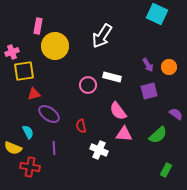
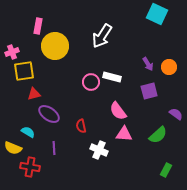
purple arrow: moved 1 px up
pink circle: moved 3 px right, 3 px up
cyan semicircle: rotated 32 degrees counterclockwise
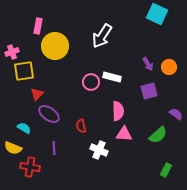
red triangle: moved 3 px right; rotated 32 degrees counterclockwise
pink semicircle: rotated 144 degrees counterclockwise
cyan semicircle: moved 4 px left, 4 px up
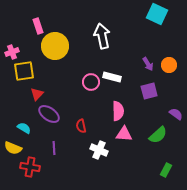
pink rectangle: rotated 28 degrees counterclockwise
white arrow: rotated 135 degrees clockwise
orange circle: moved 2 px up
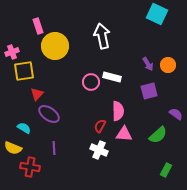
orange circle: moved 1 px left
red semicircle: moved 19 px right; rotated 40 degrees clockwise
